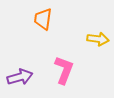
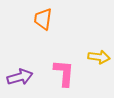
yellow arrow: moved 1 px right, 18 px down
pink L-shape: moved 3 px down; rotated 16 degrees counterclockwise
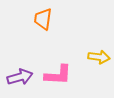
pink L-shape: moved 6 px left, 2 px down; rotated 88 degrees clockwise
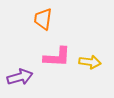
yellow arrow: moved 9 px left, 5 px down
pink L-shape: moved 1 px left, 18 px up
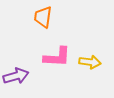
orange trapezoid: moved 2 px up
purple arrow: moved 4 px left, 1 px up
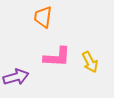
yellow arrow: rotated 55 degrees clockwise
purple arrow: moved 1 px down
